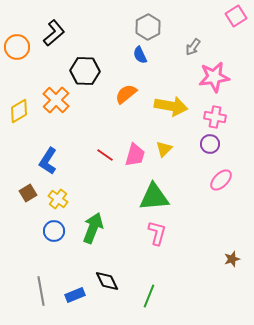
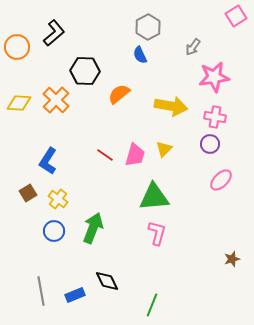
orange semicircle: moved 7 px left
yellow diamond: moved 8 px up; rotated 35 degrees clockwise
green line: moved 3 px right, 9 px down
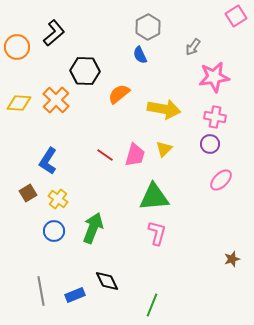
yellow arrow: moved 7 px left, 3 px down
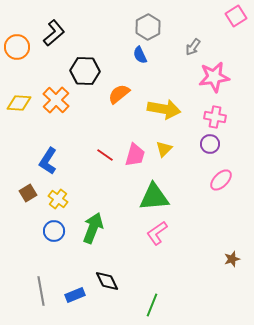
pink L-shape: rotated 140 degrees counterclockwise
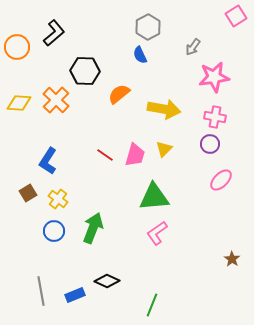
brown star: rotated 21 degrees counterclockwise
black diamond: rotated 40 degrees counterclockwise
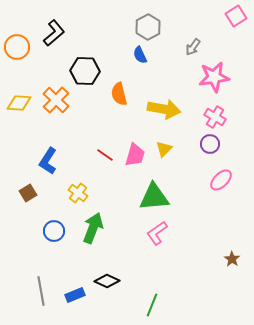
orange semicircle: rotated 65 degrees counterclockwise
pink cross: rotated 20 degrees clockwise
yellow cross: moved 20 px right, 6 px up
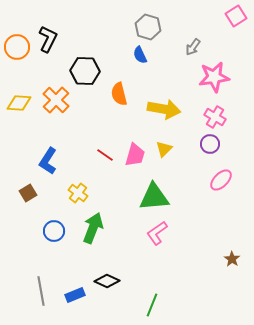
gray hexagon: rotated 15 degrees counterclockwise
black L-shape: moved 6 px left, 6 px down; rotated 24 degrees counterclockwise
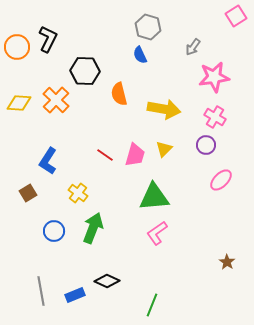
purple circle: moved 4 px left, 1 px down
brown star: moved 5 px left, 3 px down
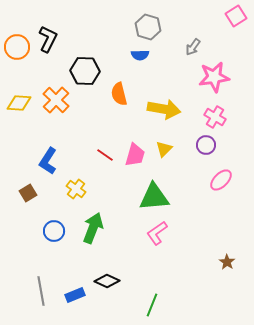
blue semicircle: rotated 66 degrees counterclockwise
yellow cross: moved 2 px left, 4 px up
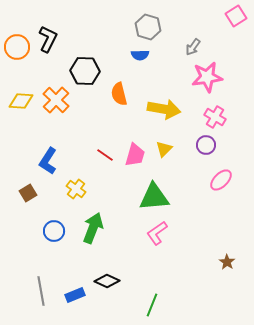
pink star: moved 7 px left
yellow diamond: moved 2 px right, 2 px up
